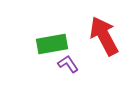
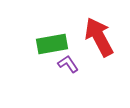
red arrow: moved 5 px left, 1 px down
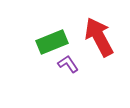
green rectangle: moved 2 px up; rotated 12 degrees counterclockwise
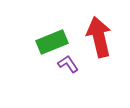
red arrow: rotated 15 degrees clockwise
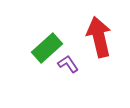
green rectangle: moved 5 px left, 6 px down; rotated 20 degrees counterclockwise
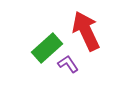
red arrow: moved 13 px left, 6 px up; rotated 12 degrees counterclockwise
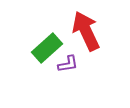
purple L-shape: rotated 115 degrees clockwise
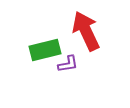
green rectangle: moved 2 px left, 2 px down; rotated 28 degrees clockwise
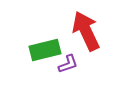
purple L-shape: rotated 10 degrees counterclockwise
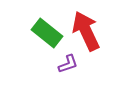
green rectangle: moved 2 px right, 17 px up; rotated 52 degrees clockwise
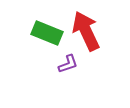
green rectangle: rotated 16 degrees counterclockwise
